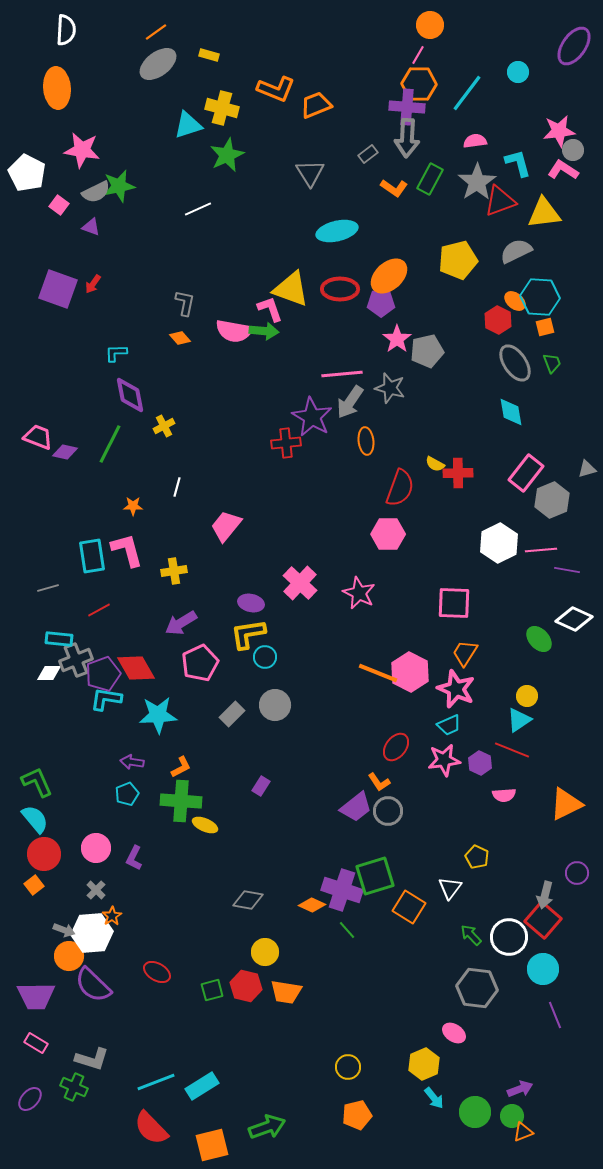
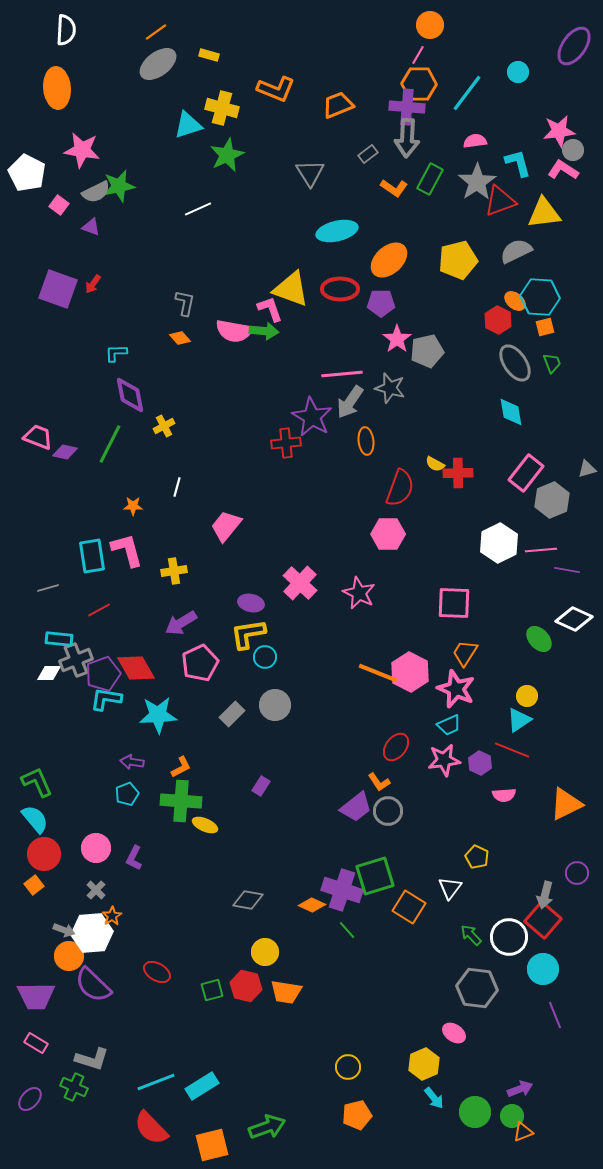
orange trapezoid at (316, 105): moved 22 px right
orange ellipse at (389, 276): moved 16 px up
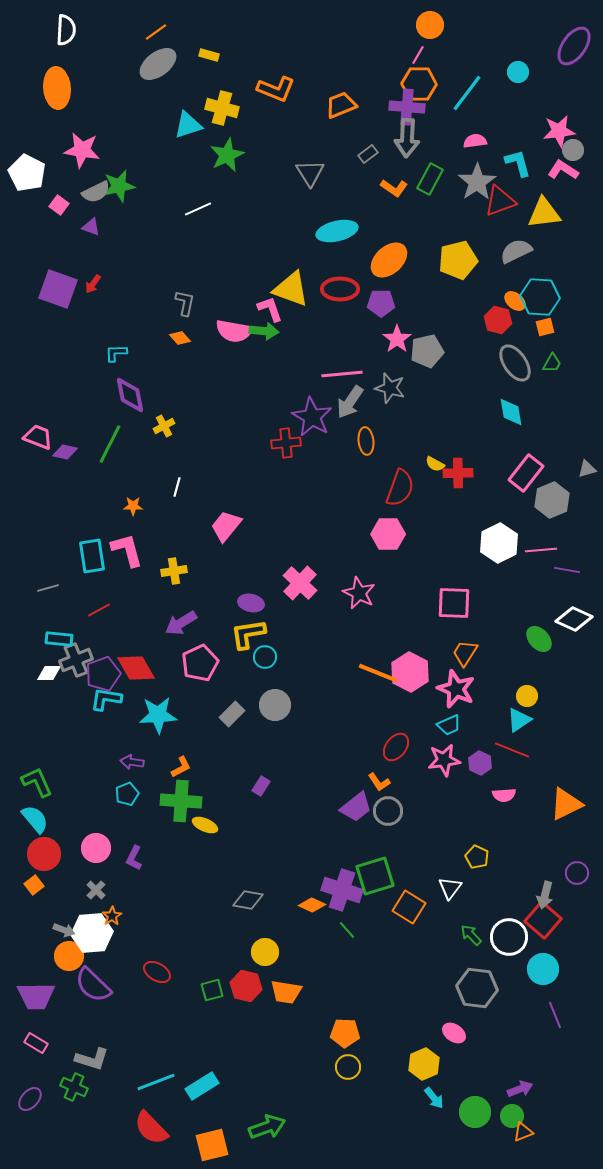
orange trapezoid at (338, 105): moved 3 px right
red hexagon at (498, 320): rotated 12 degrees counterclockwise
green trapezoid at (552, 363): rotated 50 degrees clockwise
orange pentagon at (357, 1115): moved 12 px left, 82 px up; rotated 16 degrees clockwise
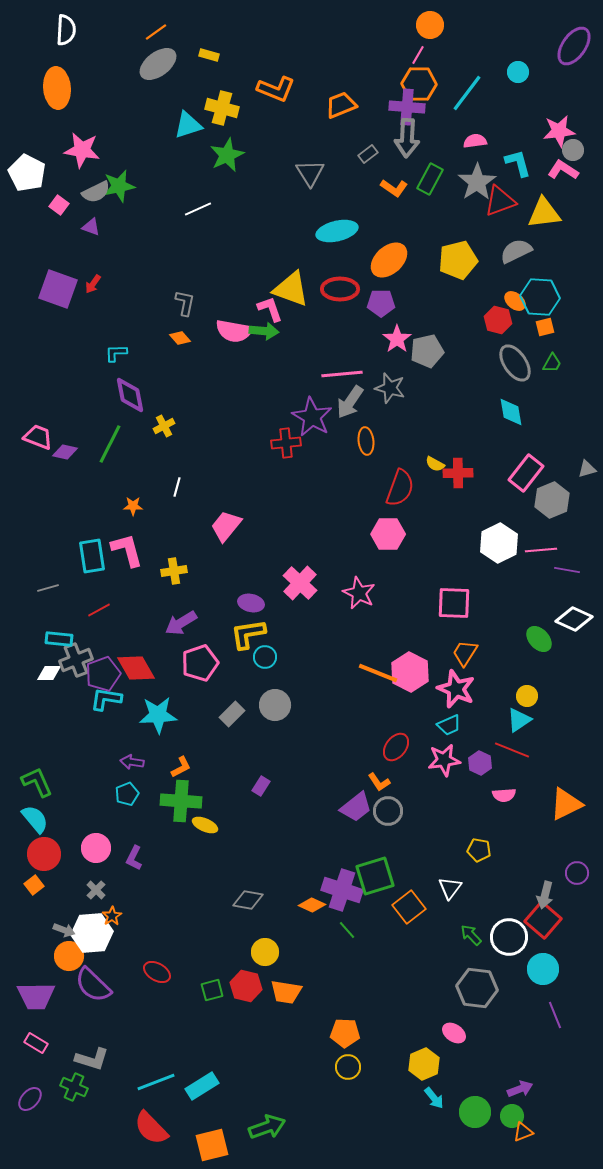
pink pentagon at (200, 663): rotated 6 degrees clockwise
yellow pentagon at (477, 857): moved 2 px right, 7 px up; rotated 15 degrees counterclockwise
orange square at (409, 907): rotated 20 degrees clockwise
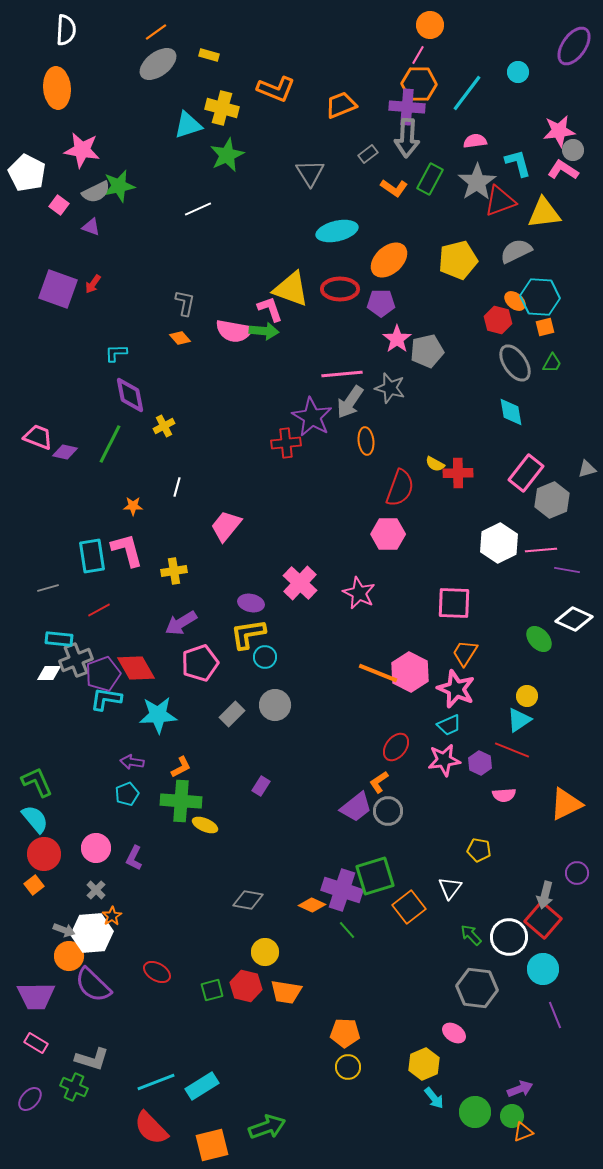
orange L-shape at (379, 782): rotated 90 degrees clockwise
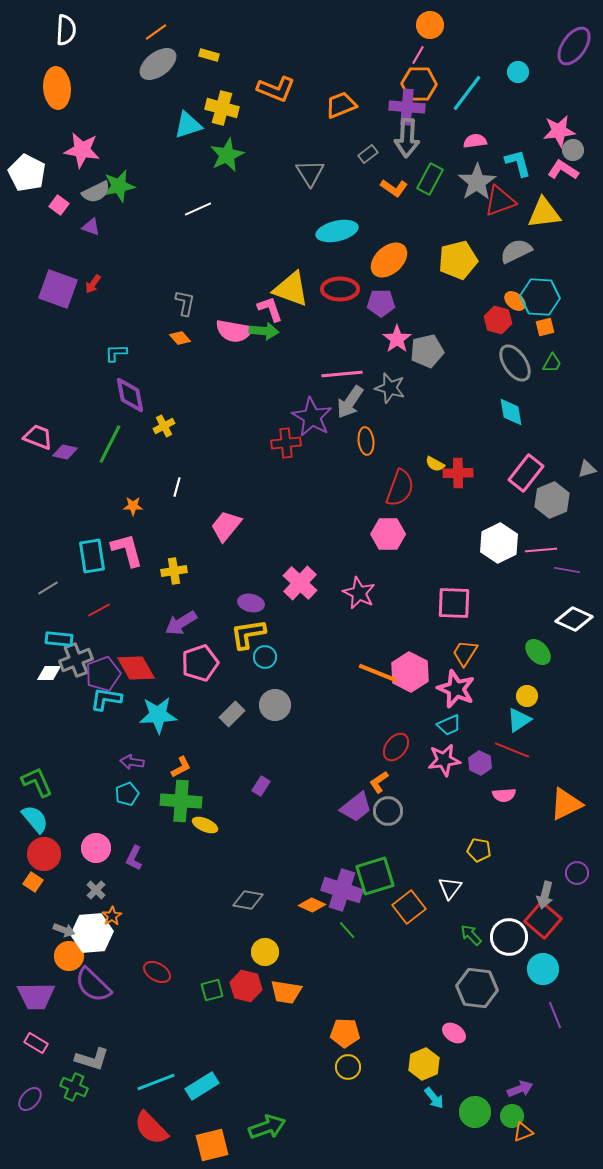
gray line at (48, 588): rotated 15 degrees counterclockwise
green ellipse at (539, 639): moved 1 px left, 13 px down
orange square at (34, 885): moved 1 px left, 3 px up; rotated 18 degrees counterclockwise
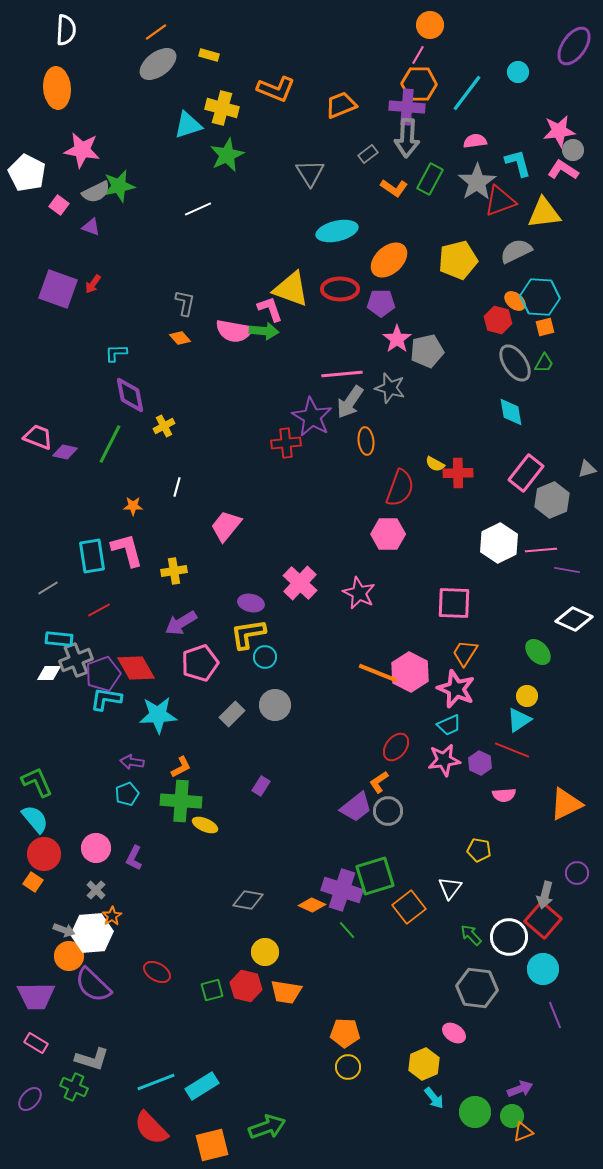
green trapezoid at (552, 363): moved 8 px left
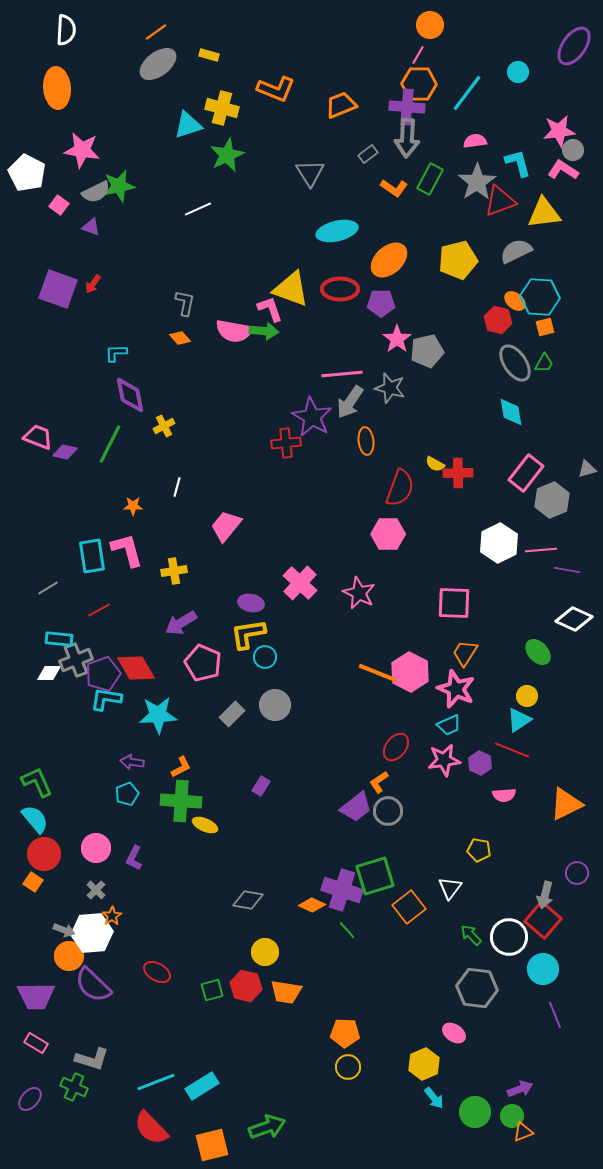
pink pentagon at (200, 663): moved 3 px right; rotated 30 degrees counterclockwise
